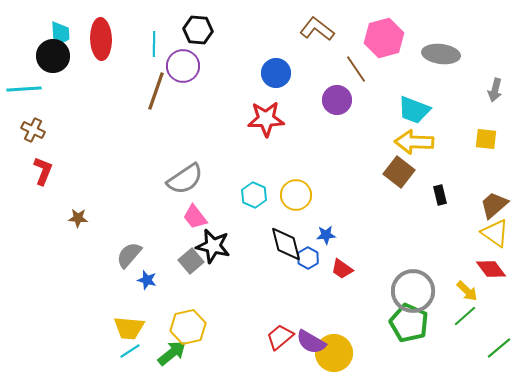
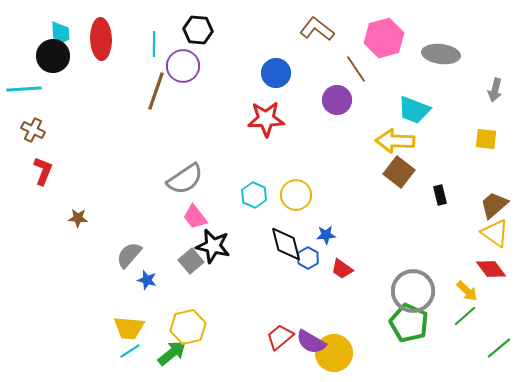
yellow arrow at (414, 142): moved 19 px left, 1 px up
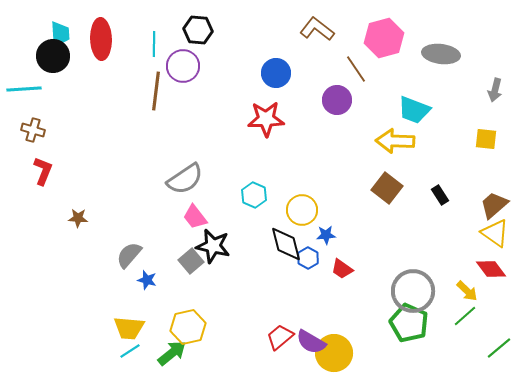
brown line at (156, 91): rotated 12 degrees counterclockwise
brown cross at (33, 130): rotated 10 degrees counterclockwise
brown square at (399, 172): moved 12 px left, 16 px down
yellow circle at (296, 195): moved 6 px right, 15 px down
black rectangle at (440, 195): rotated 18 degrees counterclockwise
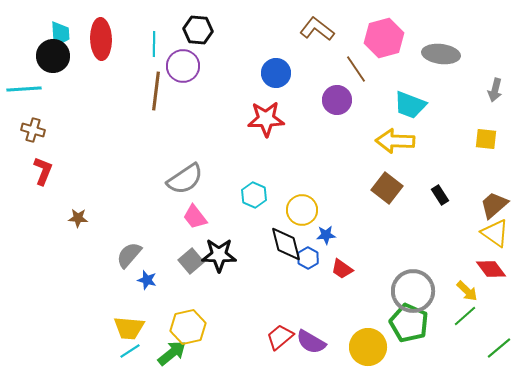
cyan trapezoid at (414, 110): moved 4 px left, 5 px up
black star at (213, 246): moved 6 px right, 9 px down; rotated 12 degrees counterclockwise
yellow circle at (334, 353): moved 34 px right, 6 px up
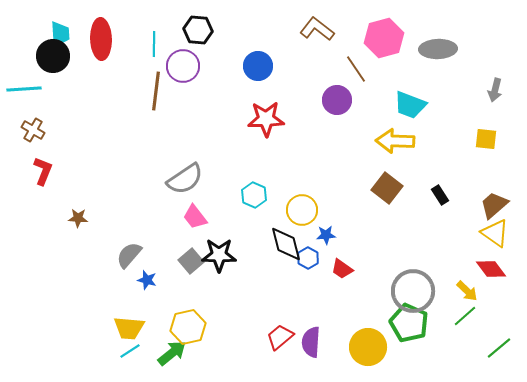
gray ellipse at (441, 54): moved 3 px left, 5 px up; rotated 9 degrees counterclockwise
blue circle at (276, 73): moved 18 px left, 7 px up
brown cross at (33, 130): rotated 15 degrees clockwise
purple semicircle at (311, 342): rotated 64 degrees clockwise
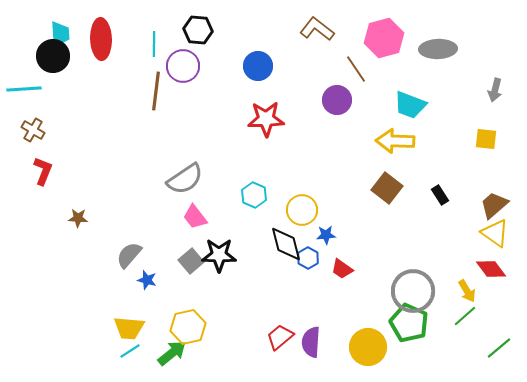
yellow arrow at (467, 291): rotated 15 degrees clockwise
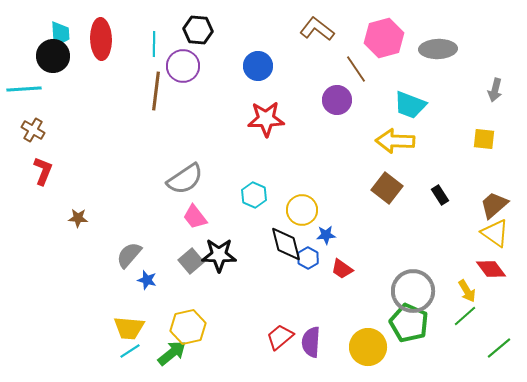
yellow square at (486, 139): moved 2 px left
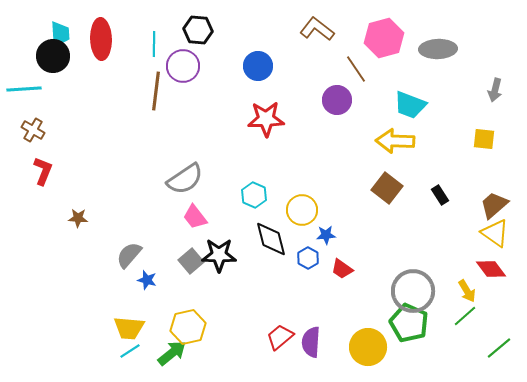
black diamond at (286, 244): moved 15 px left, 5 px up
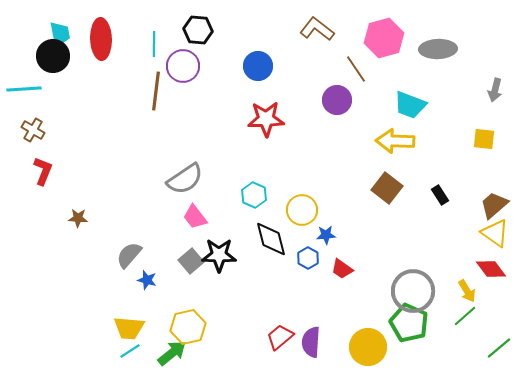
cyan trapezoid at (60, 34): rotated 8 degrees counterclockwise
